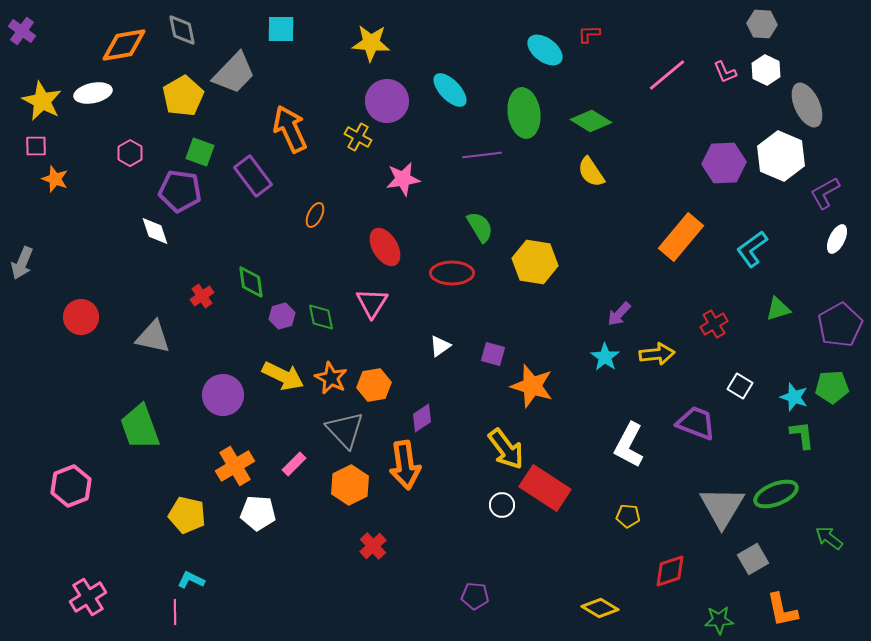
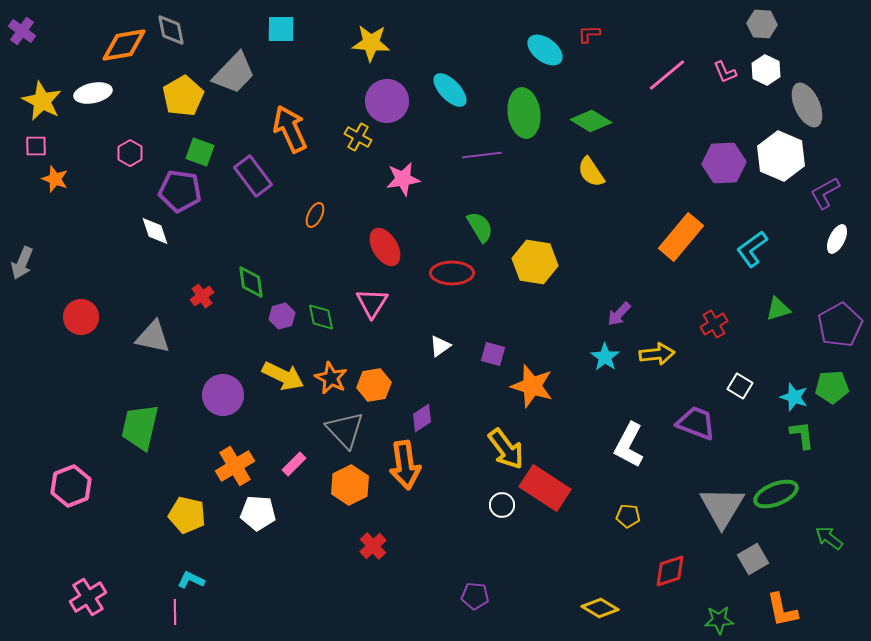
gray diamond at (182, 30): moved 11 px left
green trapezoid at (140, 427): rotated 33 degrees clockwise
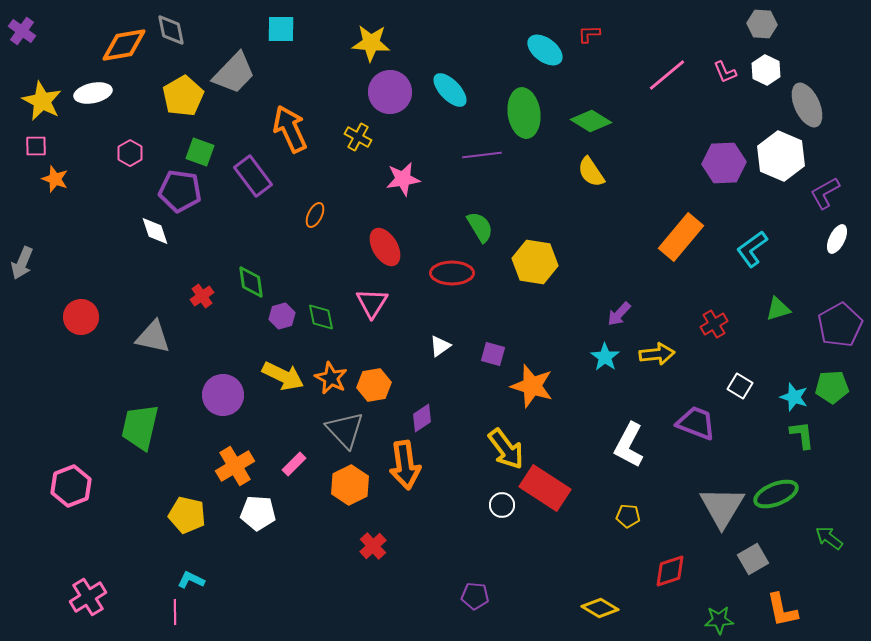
purple circle at (387, 101): moved 3 px right, 9 px up
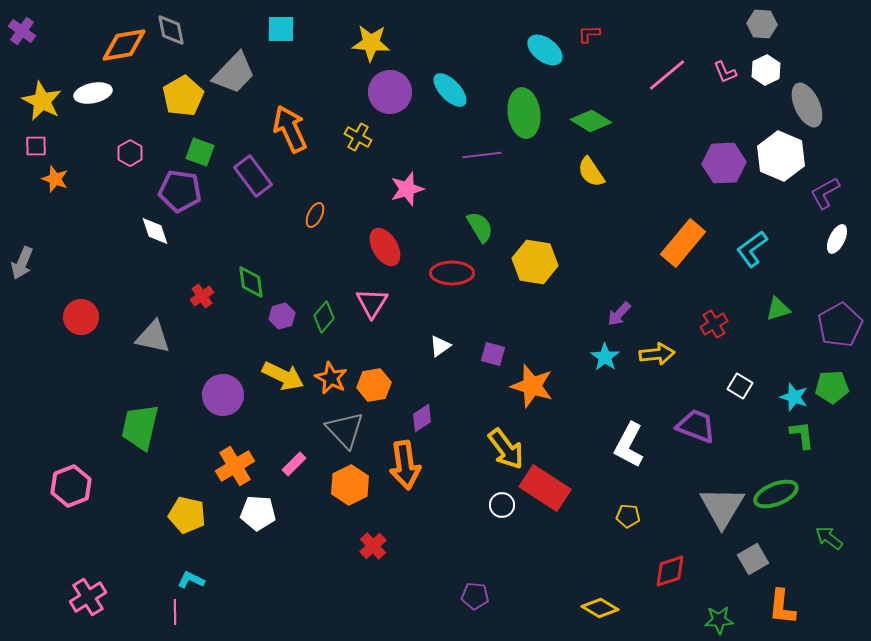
white hexagon at (766, 70): rotated 8 degrees clockwise
pink star at (403, 179): moved 4 px right, 10 px down; rotated 8 degrees counterclockwise
orange rectangle at (681, 237): moved 2 px right, 6 px down
green diamond at (321, 317): moved 3 px right; rotated 52 degrees clockwise
purple trapezoid at (696, 423): moved 3 px down
orange L-shape at (782, 610): moved 3 px up; rotated 18 degrees clockwise
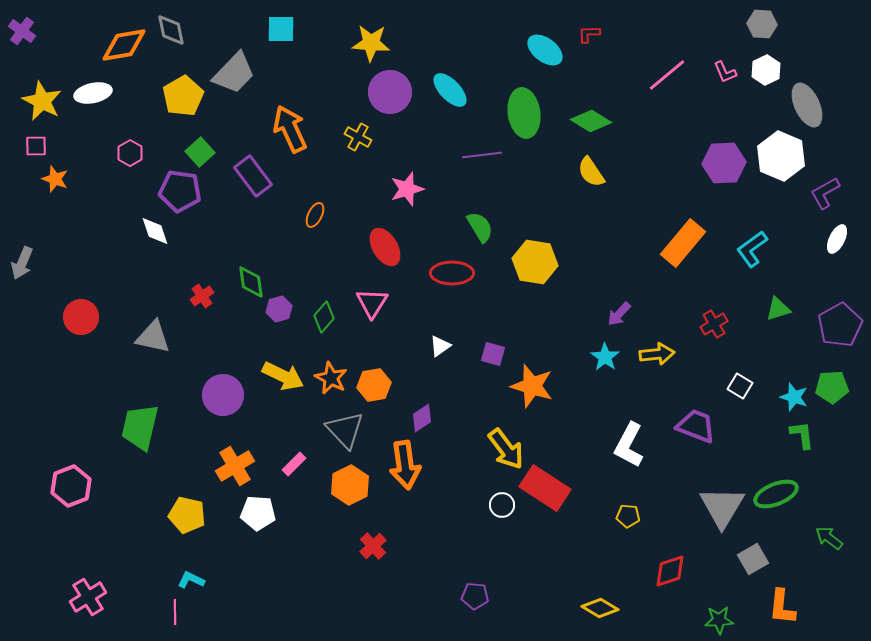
green square at (200, 152): rotated 28 degrees clockwise
purple hexagon at (282, 316): moved 3 px left, 7 px up
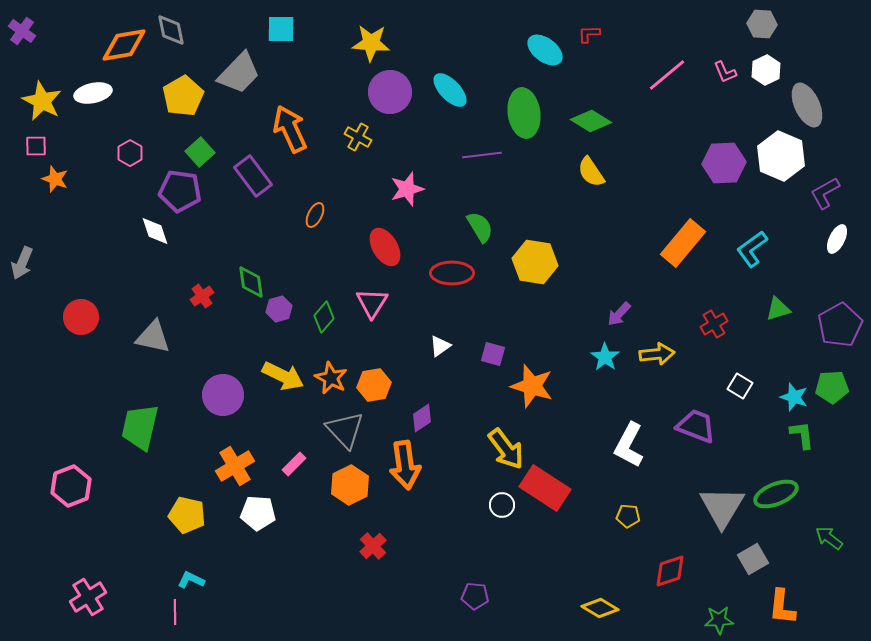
gray trapezoid at (234, 73): moved 5 px right
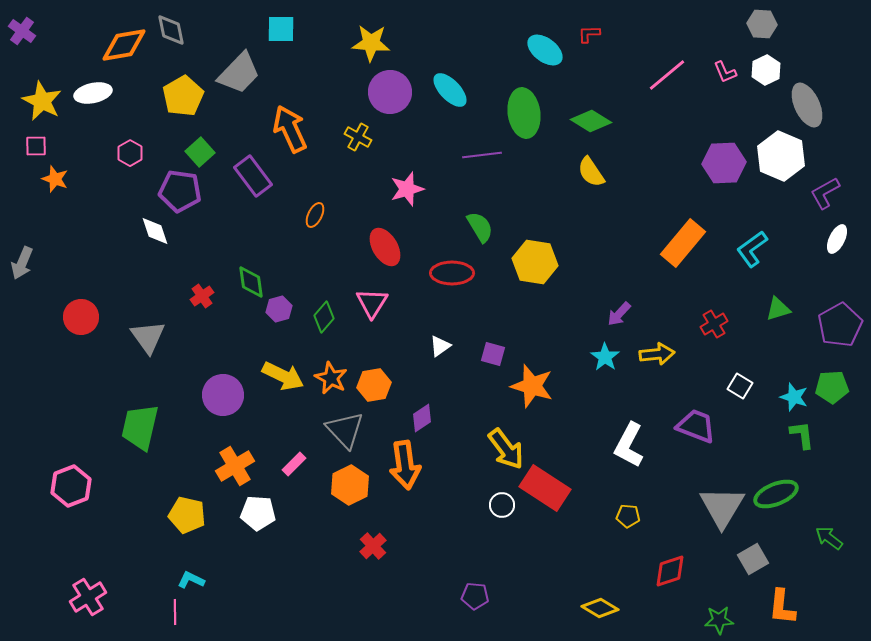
gray triangle at (153, 337): moved 5 px left; rotated 42 degrees clockwise
